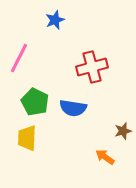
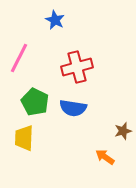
blue star: rotated 24 degrees counterclockwise
red cross: moved 15 px left
yellow trapezoid: moved 3 px left
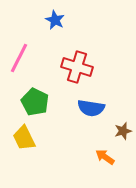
red cross: rotated 32 degrees clockwise
blue semicircle: moved 18 px right
yellow trapezoid: rotated 28 degrees counterclockwise
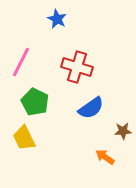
blue star: moved 2 px right, 1 px up
pink line: moved 2 px right, 4 px down
blue semicircle: rotated 44 degrees counterclockwise
brown star: rotated 12 degrees clockwise
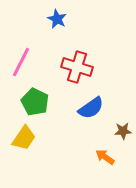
yellow trapezoid: rotated 120 degrees counterclockwise
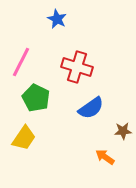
green pentagon: moved 1 px right, 4 px up
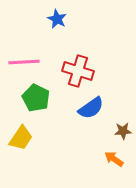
pink line: moved 3 px right; rotated 60 degrees clockwise
red cross: moved 1 px right, 4 px down
yellow trapezoid: moved 3 px left
orange arrow: moved 9 px right, 2 px down
